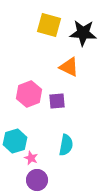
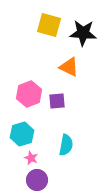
cyan hexagon: moved 7 px right, 7 px up
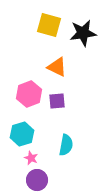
black star: rotated 12 degrees counterclockwise
orange triangle: moved 12 px left
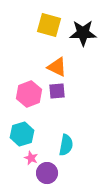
black star: rotated 8 degrees clockwise
purple square: moved 10 px up
purple circle: moved 10 px right, 7 px up
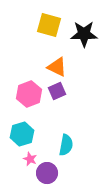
black star: moved 1 px right, 1 px down
purple square: rotated 18 degrees counterclockwise
pink star: moved 1 px left, 1 px down
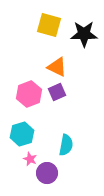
purple square: moved 1 px down
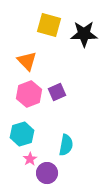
orange triangle: moved 30 px left, 6 px up; rotated 20 degrees clockwise
pink star: rotated 16 degrees clockwise
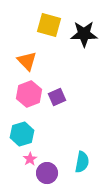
purple square: moved 5 px down
cyan semicircle: moved 16 px right, 17 px down
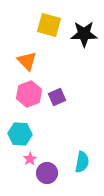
cyan hexagon: moved 2 px left; rotated 20 degrees clockwise
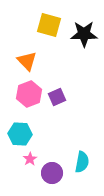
purple circle: moved 5 px right
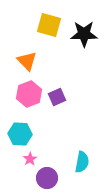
purple circle: moved 5 px left, 5 px down
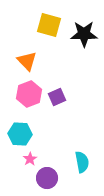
cyan semicircle: rotated 20 degrees counterclockwise
